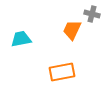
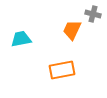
gray cross: moved 1 px right
orange rectangle: moved 2 px up
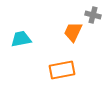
gray cross: moved 1 px down
orange trapezoid: moved 1 px right, 2 px down
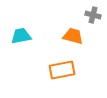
orange trapezoid: moved 4 px down; rotated 80 degrees clockwise
cyan trapezoid: moved 3 px up
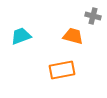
gray cross: moved 1 px down
cyan trapezoid: rotated 10 degrees counterclockwise
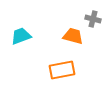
gray cross: moved 3 px down
